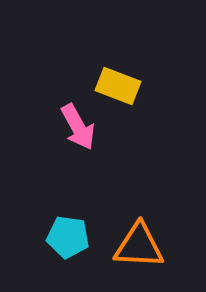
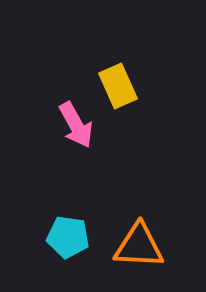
yellow rectangle: rotated 45 degrees clockwise
pink arrow: moved 2 px left, 2 px up
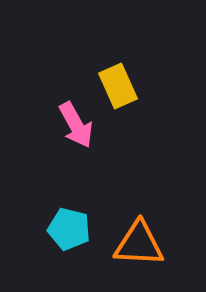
cyan pentagon: moved 1 px right, 8 px up; rotated 6 degrees clockwise
orange triangle: moved 2 px up
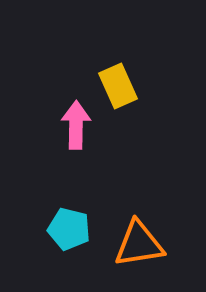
pink arrow: rotated 150 degrees counterclockwise
orange triangle: rotated 12 degrees counterclockwise
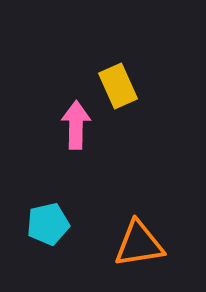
cyan pentagon: moved 21 px left, 5 px up; rotated 27 degrees counterclockwise
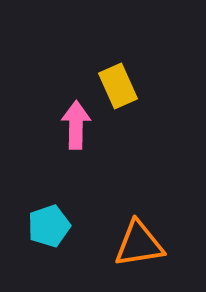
cyan pentagon: moved 1 px right, 2 px down; rotated 6 degrees counterclockwise
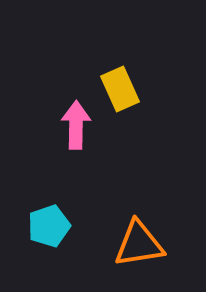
yellow rectangle: moved 2 px right, 3 px down
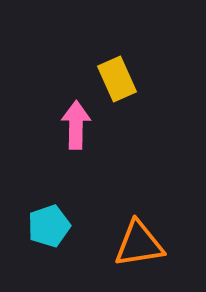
yellow rectangle: moved 3 px left, 10 px up
